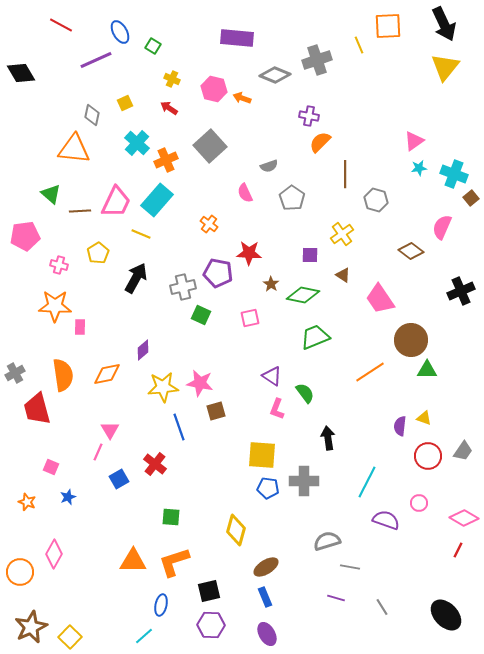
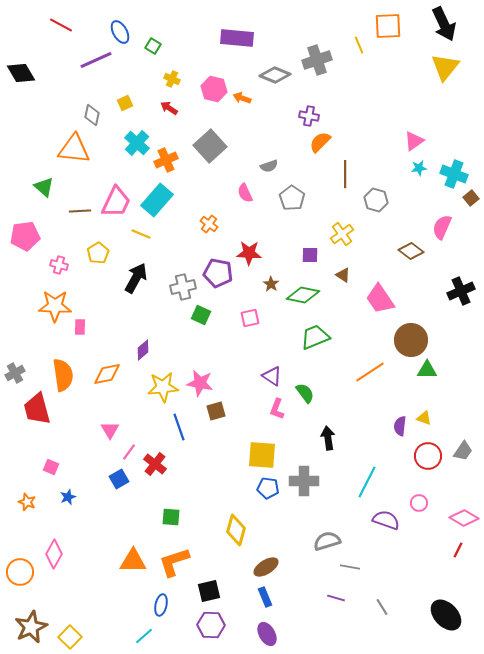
green triangle at (51, 194): moved 7 px left, 7 px up
pink line at (98, 452): moved 31 px right; rotated 12 degrees clockwise
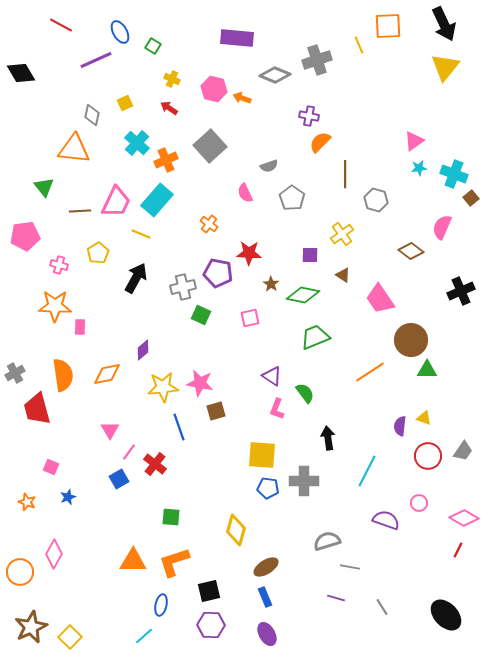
green triangle at (44, 187): rotated 10 degrees clockwise
cyan line at (367, 482): moved 11 px up
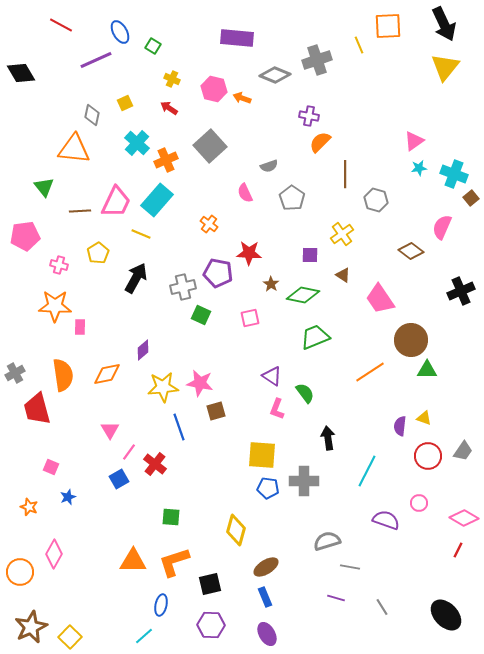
orange star at (27, 502): moved 2 px right, 5 px down
black square at (209, 591): moved 1 px right, 7 px up
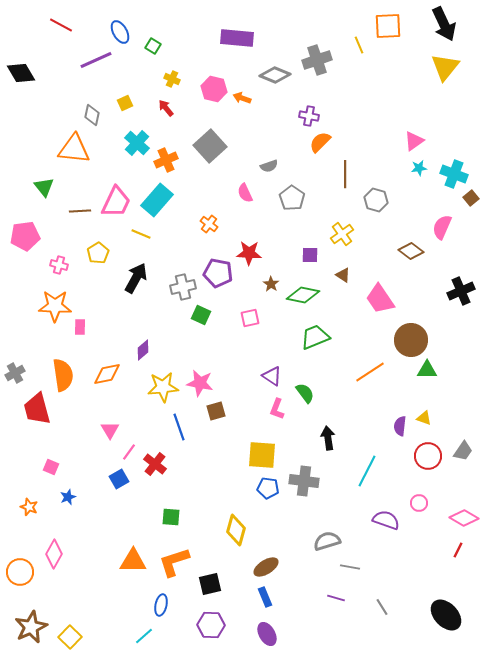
red arrow at (169, 108): moved 3 px left; rotated 18 degrees clockwise
gray cross at (304, 481): rotated 8 degrees clockwise
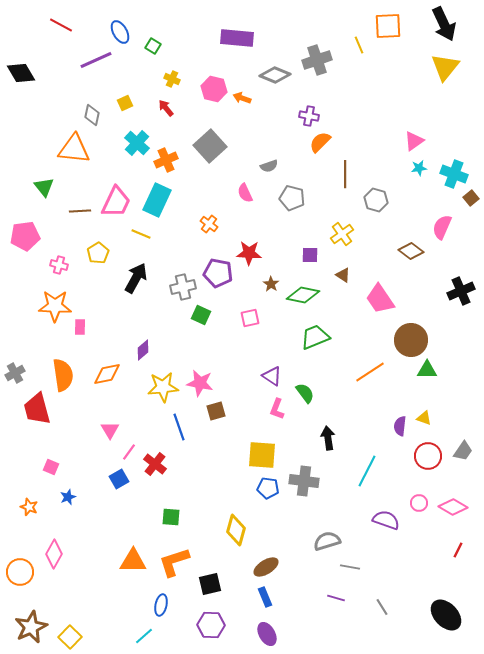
gray pentagon at (292, 198): rotated 20 degrees counterclockwise
cyan rectangle at (157, 200): rotated 16 degrees counterclockwise
pink diamond at (464, 518): moved 11 px left, 11 px up
